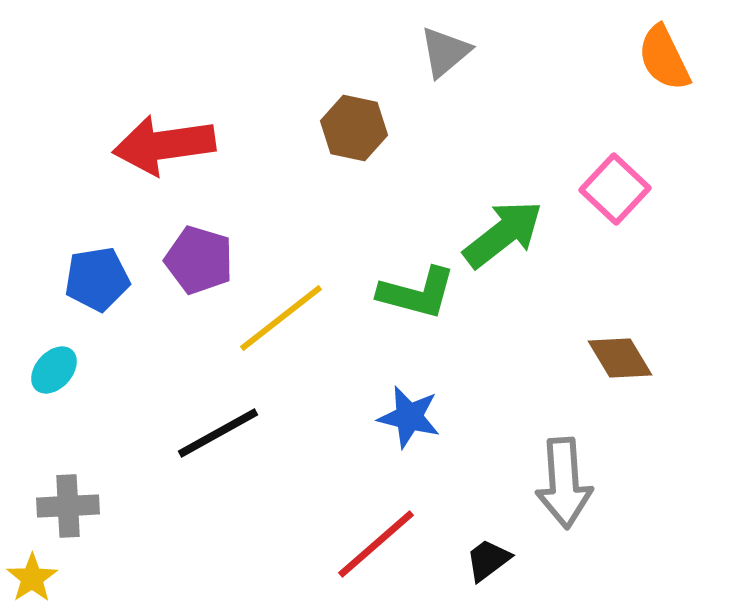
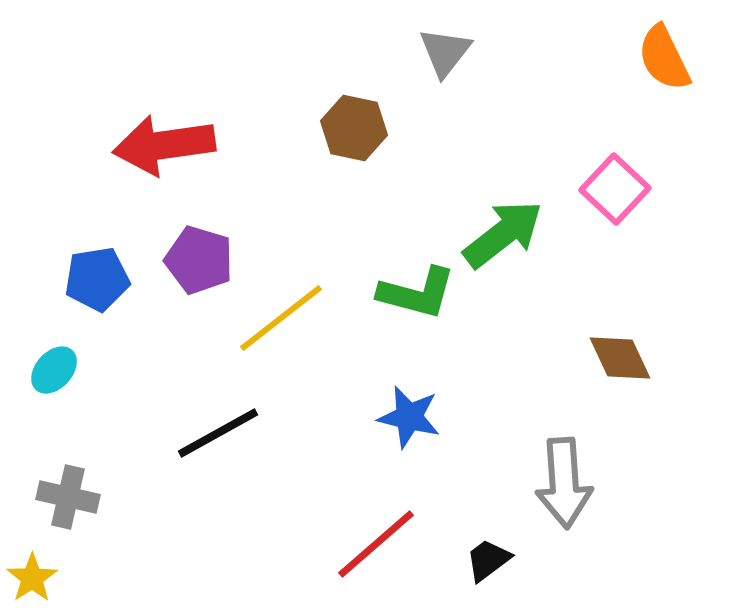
gray triangle: rotated 12 degrees counterclockwise
brown diamond: rotated 6 degrees clockwise
gray cross: moved 9 px up; rotated 16 degrees clockwise
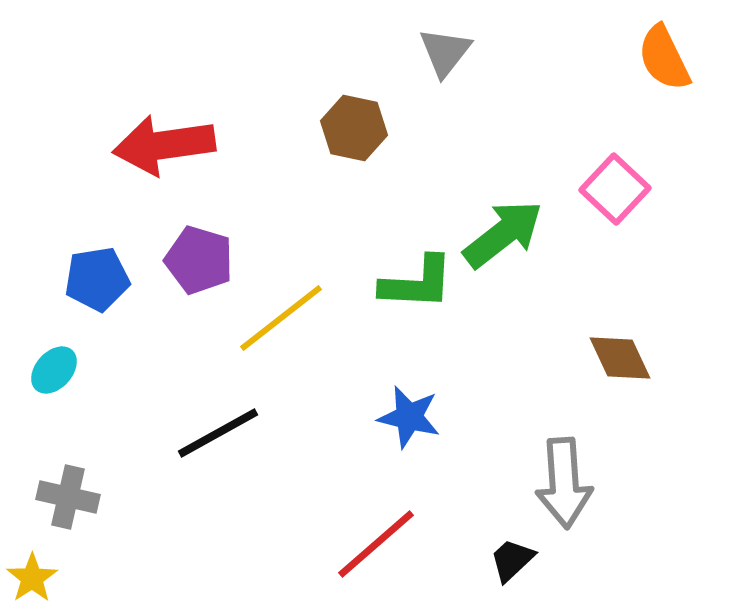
green L-shape: moved 10 px up; rotated 12 degrees counterclockwise
black trapezoid: moved 24 px right; rotated 6 degrees counterclockwise
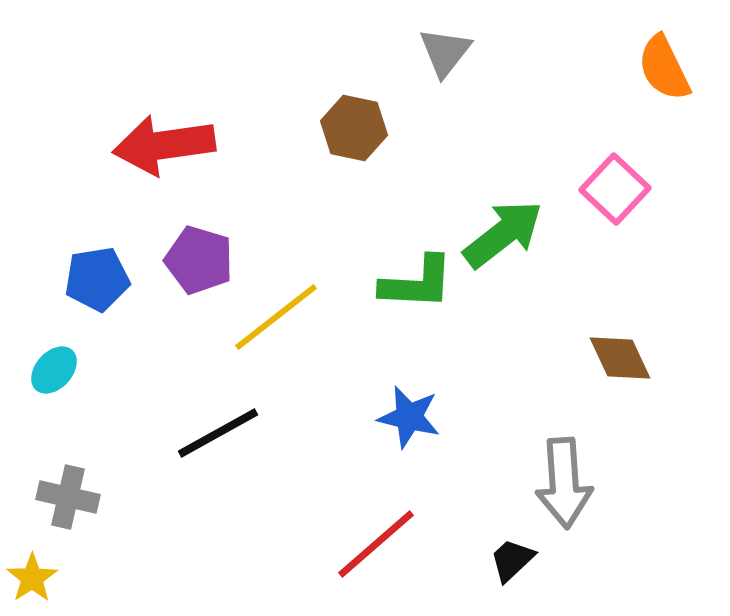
orange semicircle: moved 10 px down
yellow line: moved 5 px left, 1 px up
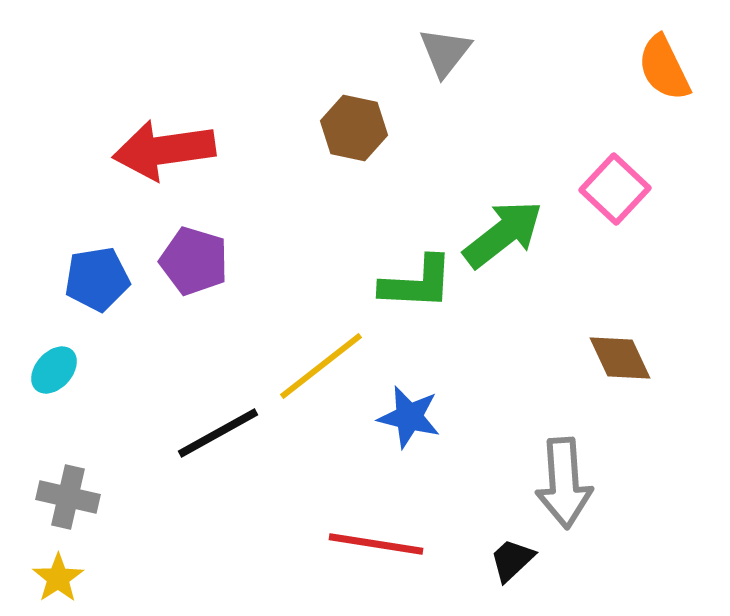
red arrow: moved 5 px down
purple pentagon: moved 5 px left, 1 px down
yellow line: moved 45 px right, 49 px down
red line: rotated 50 degrees clockwise
yellow star: moved 26 px right
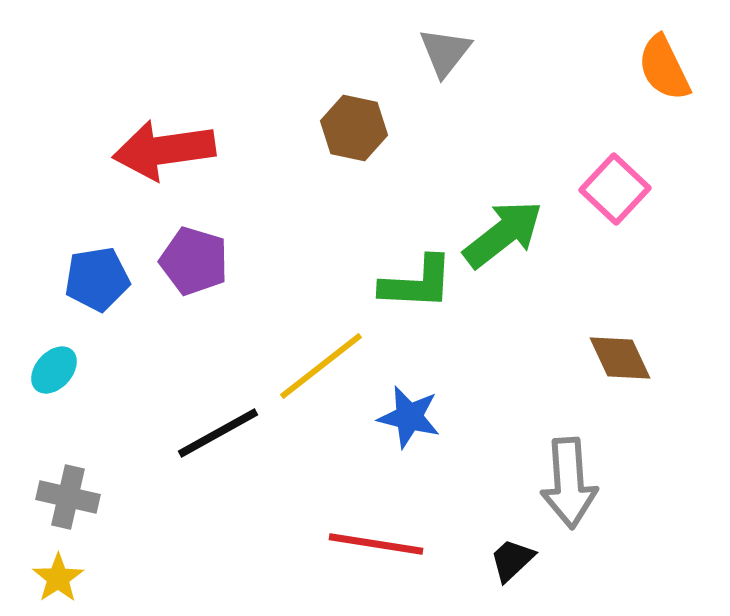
gray arrow: moved 5 px right
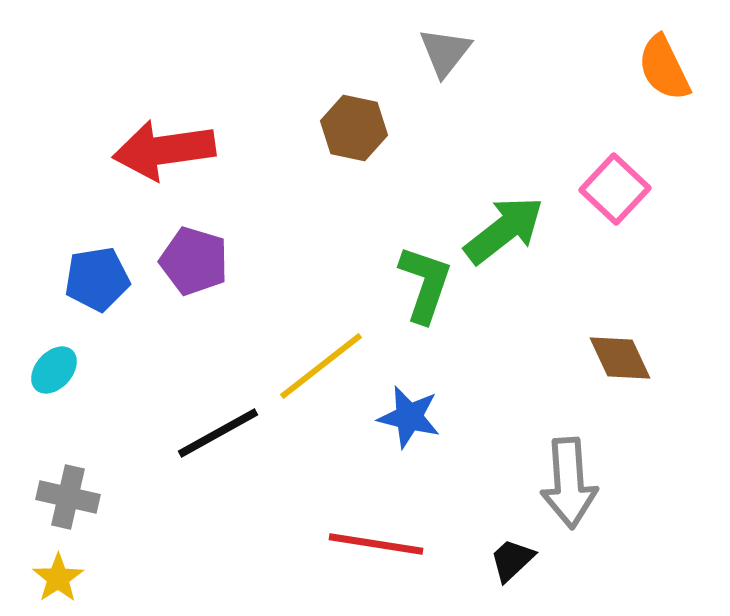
green arrow: moved 1 px right, 4 px up
green L-shape: moved 8 px right, 1 px down; rotated 74 degrees counterclockwise
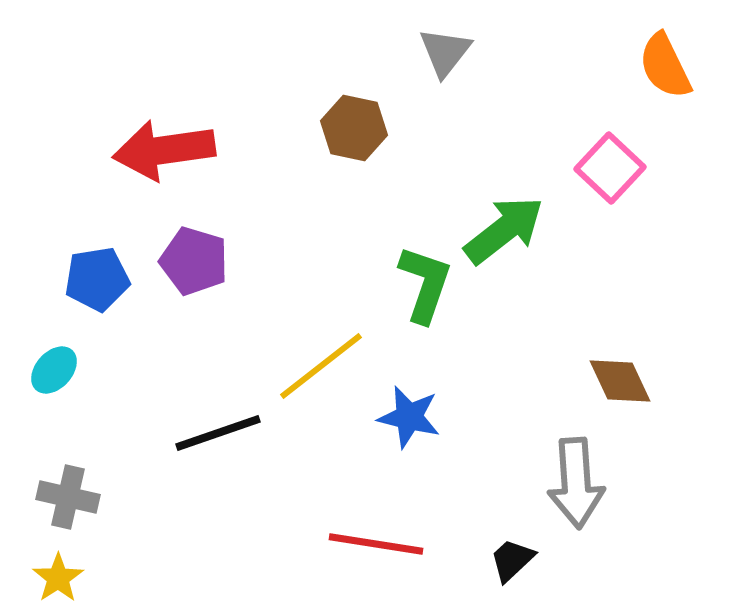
orange semicircle: moved 1 px right, 2 px up
pink square: moved 5 px left, 21 px up
brown diamond: moved 23 px down
black line: rotated 10 degrees clockwise
gray arrow: moved 7 px right
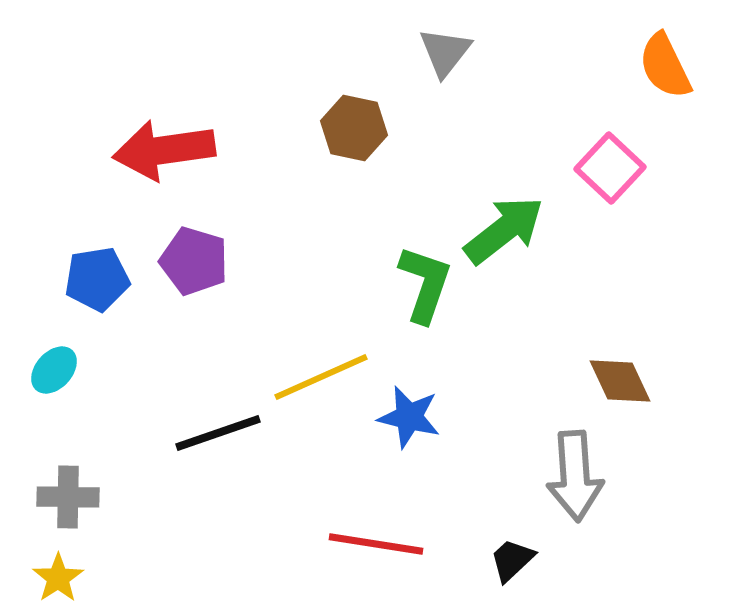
yellow line: moved 11 px down; rotated 14 degrees clockwise
gray arrow: moved 1 px left, 7 px up
gray cross: rotated 12 degrees counterclockwise
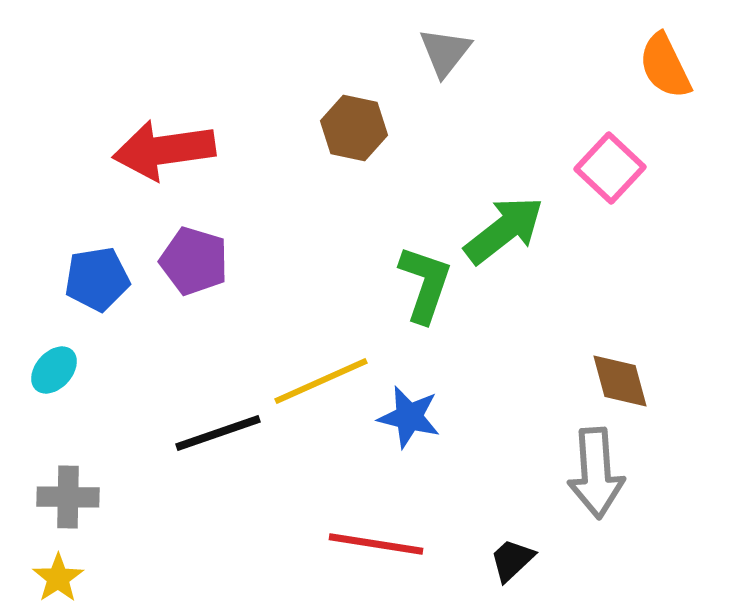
yellow line: moved 4 px down
brown diamond: rotated 10 degrees clockwise
gray arrow: moved 21 px right, 3 px up
